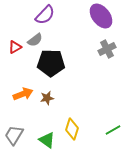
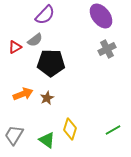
brown star: rotated 16 degrees counterclockwise
yellow diamond: moved 2 px left
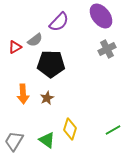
purple semicircle: moved 14 px right, 7 px down
black pentagon: moved 1 px down
orange arrow: rotated 108 degrees clockwise
gray trapezoid: moved 6 px down
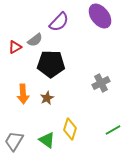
purple ellipse: moved 1 px left
gray cross: moved 6 px left, 34 px down
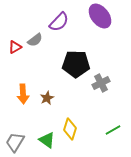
black pentagon: moved 25 px right
gray trapezoid: moved 1 px right, 1 px down
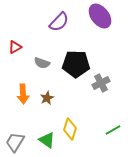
gray semicircle: moved 7 px right, 23 px down; rotated 56 degrees clockwise
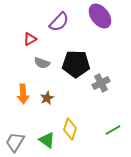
red triangle: moved 15 px right, 8 px up
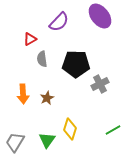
gray semicircle: moved 4 px up; rotated 63 degrees clockwise
gray cross: moved 1 px left, 1 px down
green triangle: rotated 30 degrees clockwise
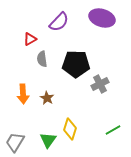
purple ellipse: moved 2 px right, 2 px down; rotated 35 degrees counterclockwise
brown star: rotated 16 degrees counterclockwise
green triangle: moved 1 px right
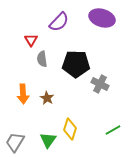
red triangle: moved 1 px right, 1 px down; rotated 32 degrees counterclockwise
gray cross: rotated 36 degrees counterclockwise
